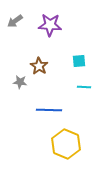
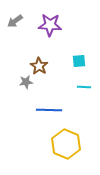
gray star: moved 6 px right; rotated 16 degrees counterclockwise
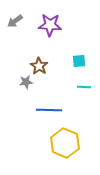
yellow hexagon: moved 1 px left, 1 px up
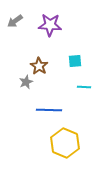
cyan square: moved 4 px left
gray star: rotated 16 degrees counterclockwise
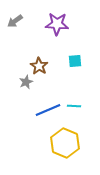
purple star: moved 7 px right, 1 px up
cyan line: moved 10 px left, 19 px down
blue line: moved 1 px left; rotated 25 degrees counterclockwise
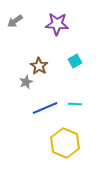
cyan square: rotated 24 degrees counterclockwise
cyan line: moved 1 px right, 2 px up
blue line: moved 3 px left, 2 px up
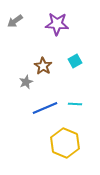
brown star: moved 4 px right
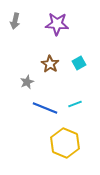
gray arrow: rotated 42 degrees counterclockwise
cyan square: moved 4 px right, 2 px down
brown star: moved 7 px right, 2 px up
gray star: moved 1 px right
cyan line: rotated 24 degrees counterclockwise
blue line: rotated 45 degrees clockwise
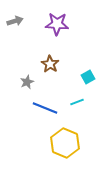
gray arrow: rotated 119 degrees counterclockwise
cyan square: moved 9 px right, 14 px down
cyan line: moved 2 px right, 2 px up
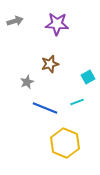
brown star: rotated 24 degrees clockwise
